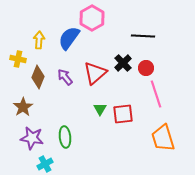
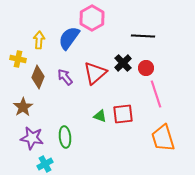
green triangle: moved 7 px down; rotated 40 degrees counterclockwise
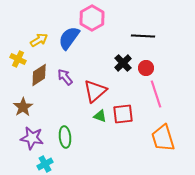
yellow arrow: rotated 54 degrees clockwise
yellow cross: rotated 14 degrees clockwise
red triangle: moved 18 px down
brown diamond: moved 1 px right, 2 px up; rotated 35 degrees clockwise
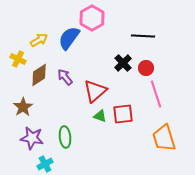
orange trapezoid: moved 1 px right
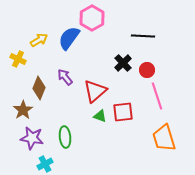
red circle: moved 1 px right, 2 px down
brown diamond: moved 13 px down; rotated 35 degrees counterclockwise
pink line: moved 1 px right, 2 px down
brown star: moved 3 px down
red square: moved 2 px up
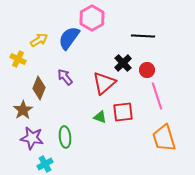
red triangle: moved 9 px right, 8 px up
green triangle: moved 1 px down
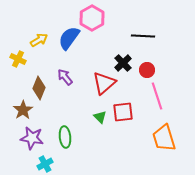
green triangle: rotated 24 degrees clockwise
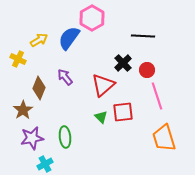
red triangle: moved 1 px left, 2 px down
green triangle: moved 1 px right
purple star: rotated 20 degrees counterclockwise
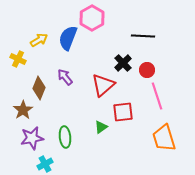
blue semicircle: moved 1 px left; rotated 15 degrees counterclockwise
green triangle: moved 10 px down; rotated 40 degrees clockwise
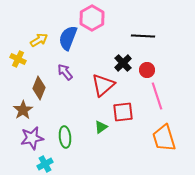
purple arrow: moved 5 px up
